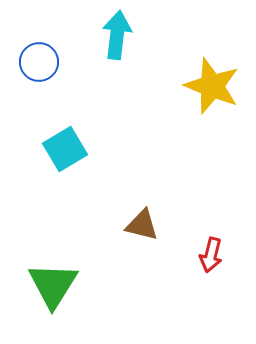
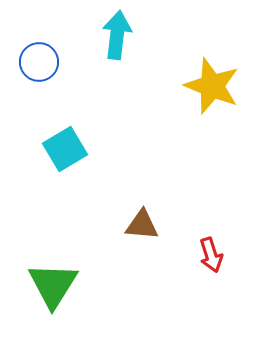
brown triangle: rotated 9 degrees counterclockwise
red arrow: rotated 32 degrees counterclockwise
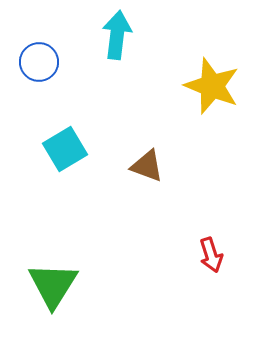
brown triangle: moved 5 px right, 59 px up; rotated 15 degrees clockwise
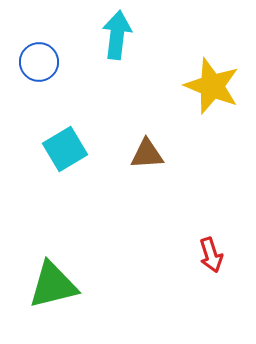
brown triangle: moved 12 px up; rotated 24 degrees counterclockwise
green triangle: rotated 44 degrees clockwise
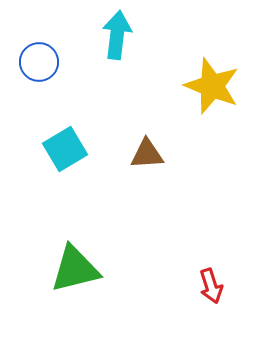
red arrow: moved 31 px down
green triangle: moved 22 px right, 16 px up
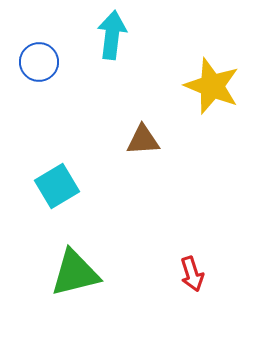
cyan arrow: moved 5 px left
cyan square: moved 8 px left, 37 px down
brown triangle: moved 4 px left, 14 px up
green triangle: moved 4 px down
red arrow: moved 19 px left, 12 px up
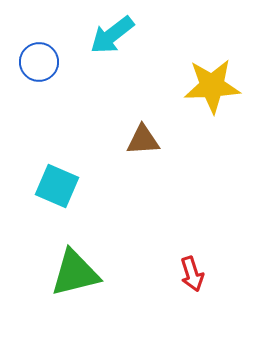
cyan arrow: rotated 135 degrees counterclockwise
yellow star: rotated 24 degrees counterclockwise
cyan square: rotated 36 degrees counterclockwise
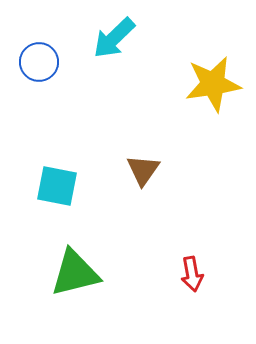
cyan arrow: moved 2 px right, 3 px down; rotated 6 degrees counterclockwise
yellow star: moved 1 px right, 2 px up; rotated 6 degrees counterclockwise
brown triangle: moved 30 px down; rotated 51 degrees counterclockwise
cyan square: rotated 12 degrees counterclockwise
red arrow: rotated 8 degrees clockwise
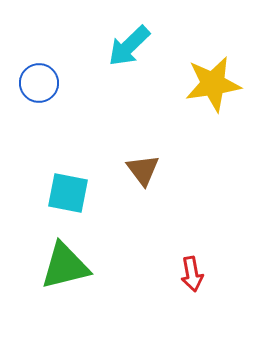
cyan arrow: moved 15 px right, 8 px down
blue circle: moved 21 px down
brown triangle: rotated 12 degrees counterclockwise
cyan square: moved 11 px right, 7 px down
green triangle: moved 10 px left, 7 px up
